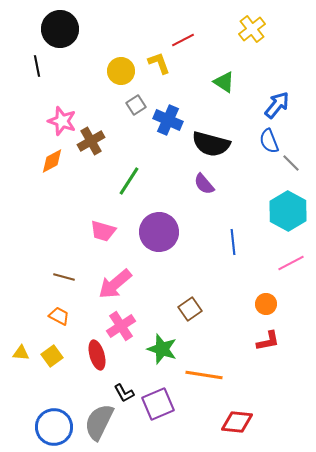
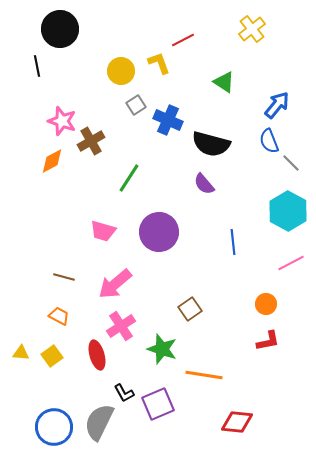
green line: moved 3 px up
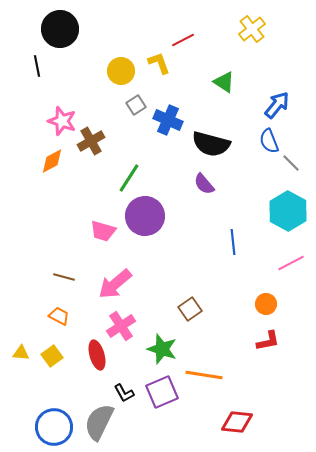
purple circle: moved 14 px left, 16 px up
purple square: moved 4 px right, 12 px up
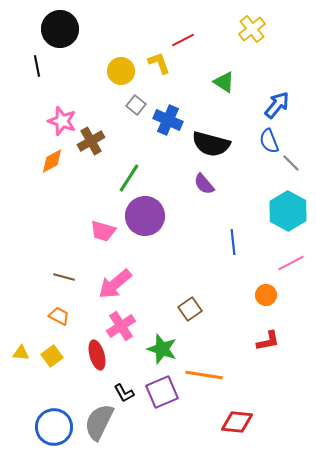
gray square: rotated 18 degrees counterclockwise
orange circle: moved 9 px up
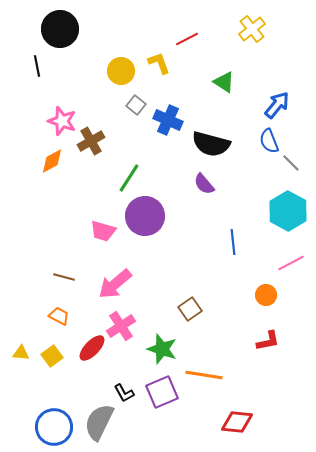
red line: moved 4 px right, 1 px up
red ellipse: moved 5 px left, 7 px up; rotated 60 degrees clockwise
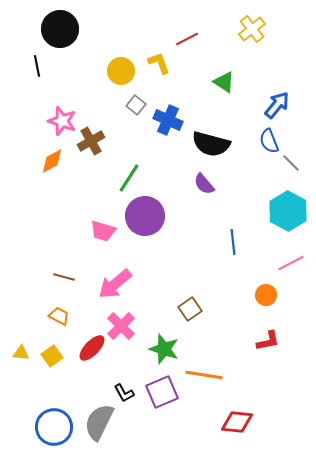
pink cross: rotated 12 degrees counterclockwise
green star: moved 2 px right
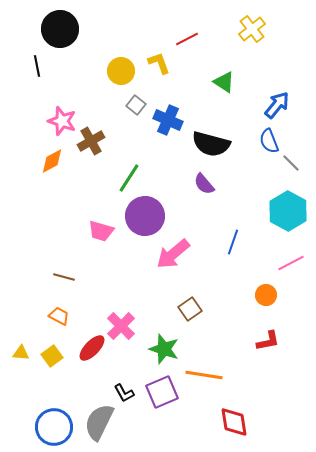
pink trapezoid: moved 2 px left
blue line: rotated 25 degrees clockwise
pink arrow: moved 58 px right, 30 px up
red diamond: moved 3 px left; rotated 76 degrees clockwise
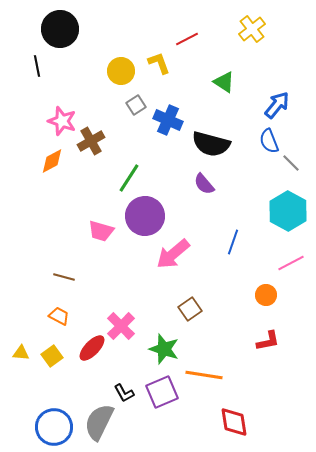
gray square: rotated 18 degrees clockwise
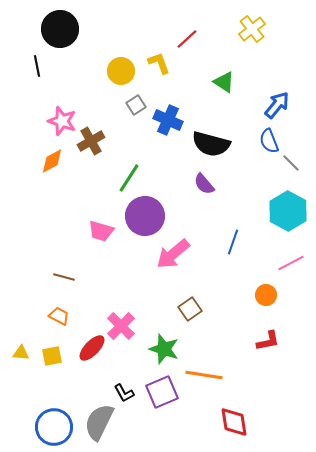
red line: rotated 15 degrees counterclockwise
yellow square: rotated 25 degrees clockwise
